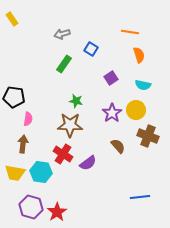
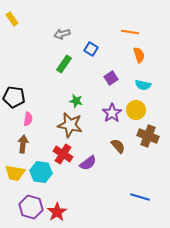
brown star: rotated 10 degrees clockwise
blue line: rotated 24 degrees clockwise
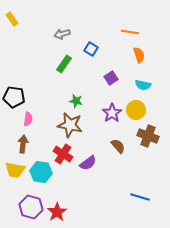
yellow trapezoid: moved 3 px up
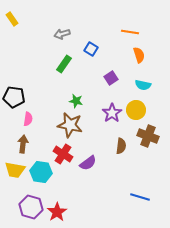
brown semicircle: moved 3 px right; rotated 49 degrees clockwise
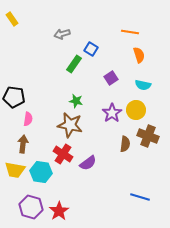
green rectangle: moved 10 px right
brown semicircle: moved 4 px right, 2 px up
red star: moved 2 px right, 1 px up
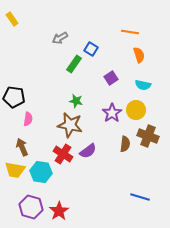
gray arrow: moved 2 px left, 4 px down; rotated 14 degrees counterclockwise
brown arrow: moved 1 px left, 3 px down; rotated 30 degrees counterclockwise
purple semicircle: moved 12 px up
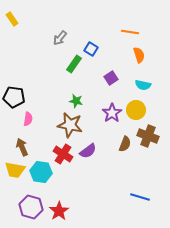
gray arrow: rotated 21 degrees counterclockwise
brown semicircle: rotated 14 degrees clockwise
